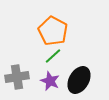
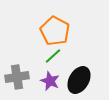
orange pentagon: moved 2 px right
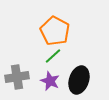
black ellipse: rotated 12 degrees counterclockwise
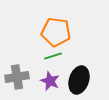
orange pentagon: moved 1 px right, 1 px down; rotated 20 degrees counterclockwise
green line: rotated 24 degrees clockwise
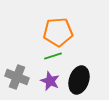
orange pentagon: moved 2 px right; rotated 12 degrees counterclockwise
gray cross: rotated 30 degrees clockwise
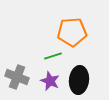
orange pentagon: moved 14 px right
black ellipse: rotated 12 degrees counterclockwise
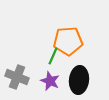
orange pentagon: moved 4 px left, 9 px down
green line: rotated 48 degrees counterclockwise
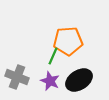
black ellipse: rotated 52 degrees clockwise
